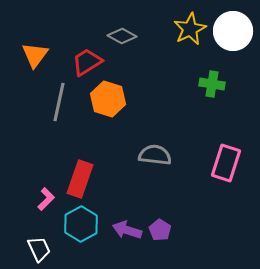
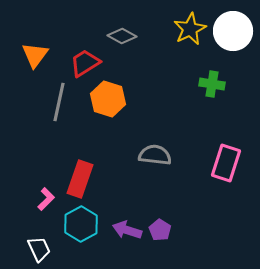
red trapezoid: moved 2 px left, 1 px down
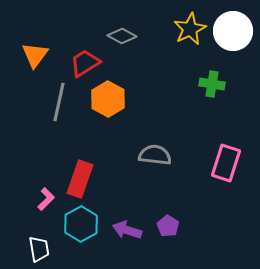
orange hexagon: rotated 12 degrees clockwise
purple pentagon: moved 8 px right, 4 px up
white trapezoid: rotated 16 degrees clockwise
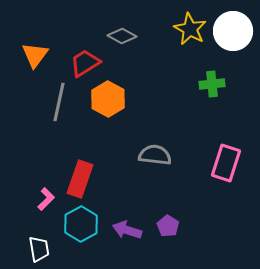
yellow star: rotated 16 degrees counterclockwise
green cross: rotated 15 degrees counterclockwise
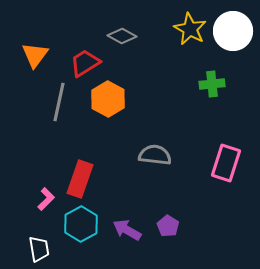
purple arrow: rotated 12 degrees clockwise
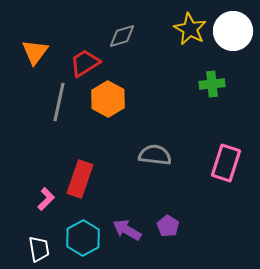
gray diamond: rotated 44 degrees counterclockwise
orange triangle: moved 3 px up
cyan hexagon: moved 2 px right, 14 px down
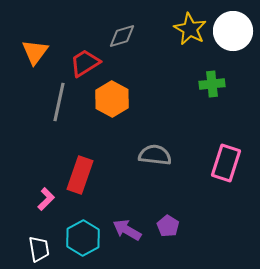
orange hexagon: moved 4 px right
red rectangle: moved 4 px up
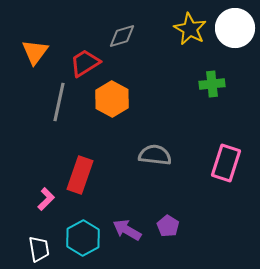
white circle: moved 2 px right, 3 px up
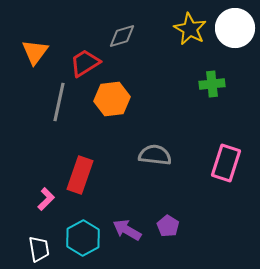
orange hexagon: rotated 24 degrees clockwise
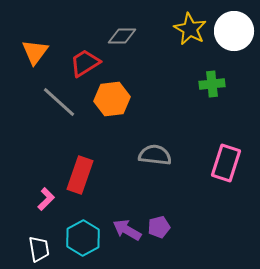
white circle: moved 1 px left, 3 px down
gray diamond: rotated 16 degrees clockwise
gray line: rotated 60 degrees counterclockwise
purple pentagon: moved 9 px left, 1 px down; rotated 25 degrees clockwise
